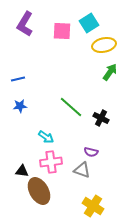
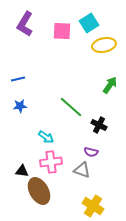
green arrow: moved 13 px down
black cross: moved 2 px left, 7 px down
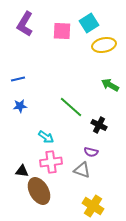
green arrow: rotated 96 degrees counterclockwise
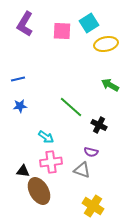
yellow ellipse: moved 2 px right, 1 px up
black triangle: moved 1 px right
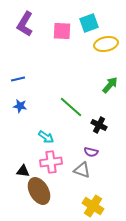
cyan square: rotated 12 degrees clockwise
green arrow: rotated 102 degrees clockwise
blue star: rotated 16 degrees clockwise
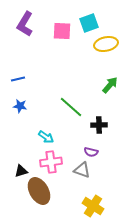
black cross: rotated 28 degrees counterclockwise
black triangle: moved 2 px left; rotated 24 degrees counterclockwise
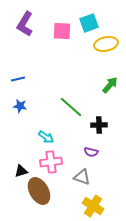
gray triangle: moved 7 px down
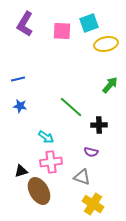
yellow cross: moved 2 px up
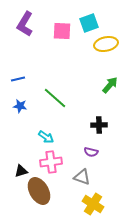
green line: moved 16 px left, 9 px up
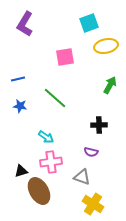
pink square: moved 3 px right, 26 px down; rotated 12 degrees counterclockwise
yellow ellipse: moved 2 px down
green arrow: rotated 12 degrees counterclockwise
